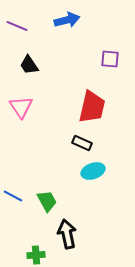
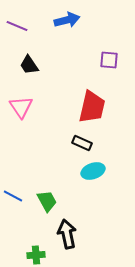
purple square: moved 1 px left, 1 px down
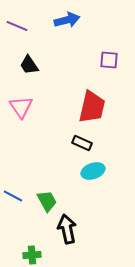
black arrow: moved 5 px up
green cross: moved 4 px left
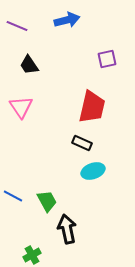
purple square: moved 2 px left, 1 px up; rotated 18 degrees counterclockwise
green cross: rotated 24 degrees counterclockwise
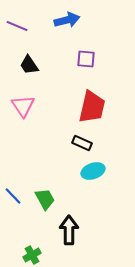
purple square: moved 21 px left; rotated 18 degrees clockwise
pink triangle: moved 2 px right, 1 px up
blue line: rotated 18 degrees clockwise
green trapezoid: moved 2 px left, 2 px up
black arrow: moved 2 px right, 1 px down; rotated 12 degrees clockwise
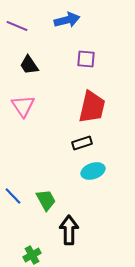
black rectangle: rotated 42 degrees counterclockwise
green trapezoid: moved 1 px right, 1 px down
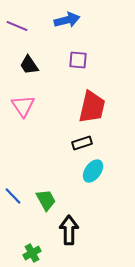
purple square: moved 8 px left, 1 px down
cyan ellipse: rotated 35 degrees counterclockwise
green cross: moved 2 px up
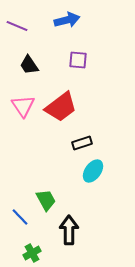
red trapezoid: moved 31 px left; rotated 40 degrees clockwise
blue line: moved 7 px right, 21 px down
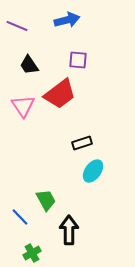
red trapezoid: moved 1 px left, 13 px up
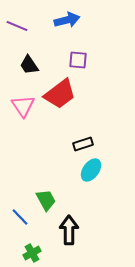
black rectangle: moved 1 px right, 1 px down
cyan ellipse: moved 2 px left, 1 px up
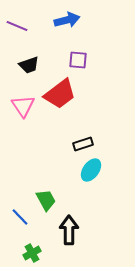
black trapezoid: rotated 75 degrees counterclockwise
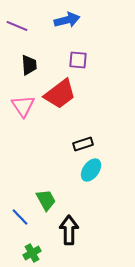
black trapezoid: rotated 75 degrees counterclockwise
